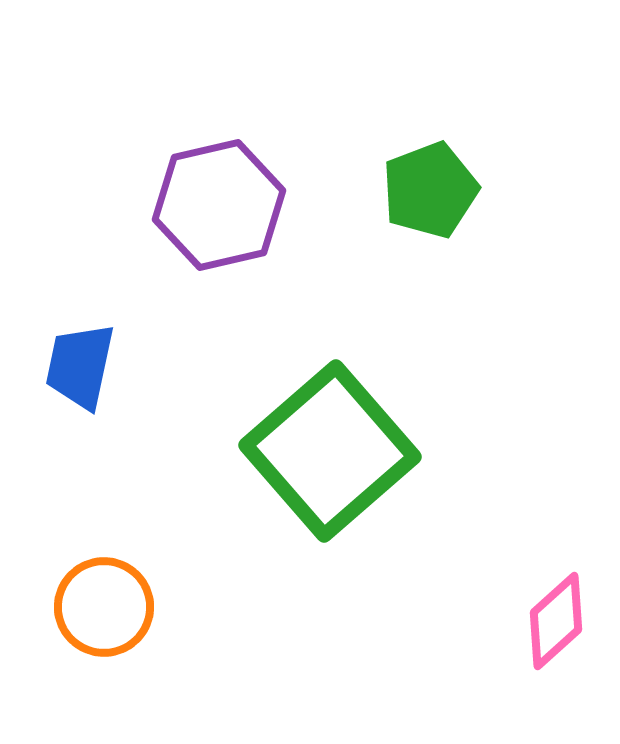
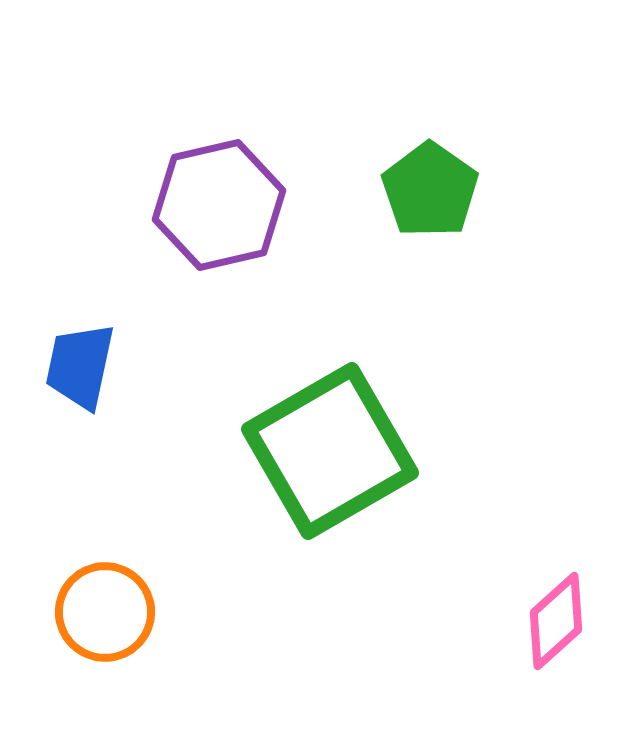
green pentagon: rotated 16 degrees counterclockwise
green square: rotated 11 degrees clockwise
orange circle: moved 1 px right, 5 px down
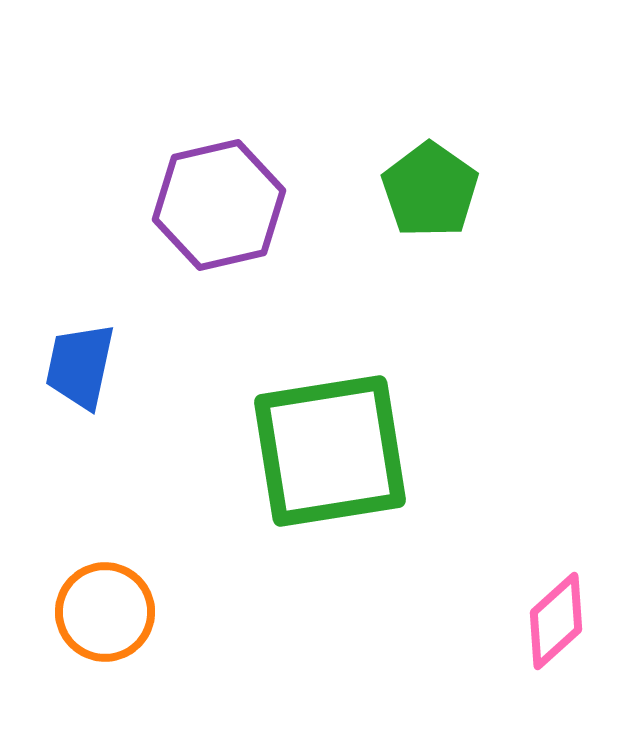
green square: rotated 21 degrees clockwise
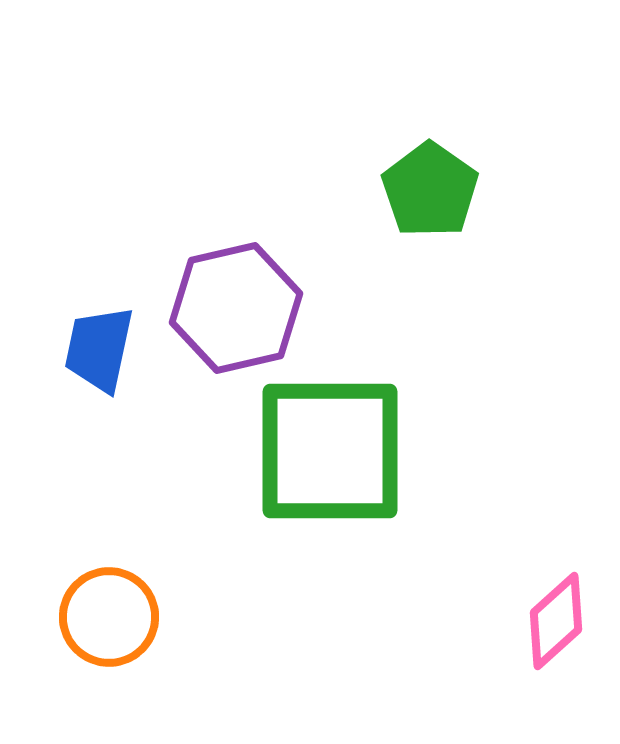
purple hexagon: moved 17 px right, 103 px down
blue trapezoid: moved 19 px right, 17 px up
green square: rotated 9 degrees clockwise
orange circle: moved 4 px right, 5 px down
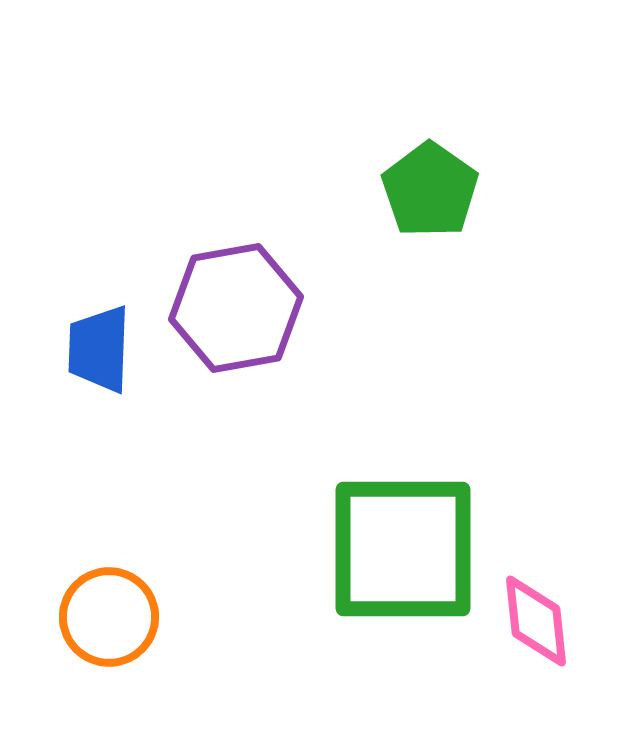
purple hexagon: rotated 3 degrees clockwise
blue trapezoid: rotated 10 degrees counterclockwise
green square: moved 73 px right, 98 px down
pink diamond: moved 20 px left; rotated 54 degrees counterclockwise
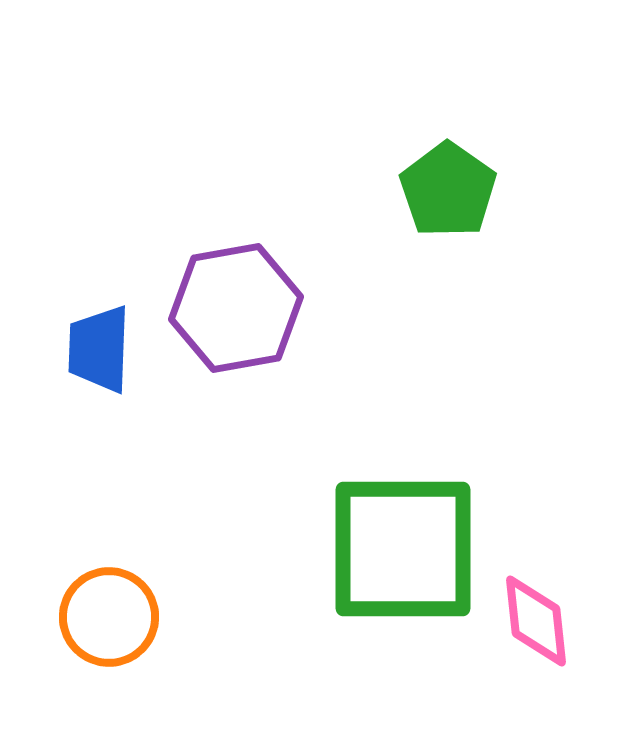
green pentagon: moved 18 px right
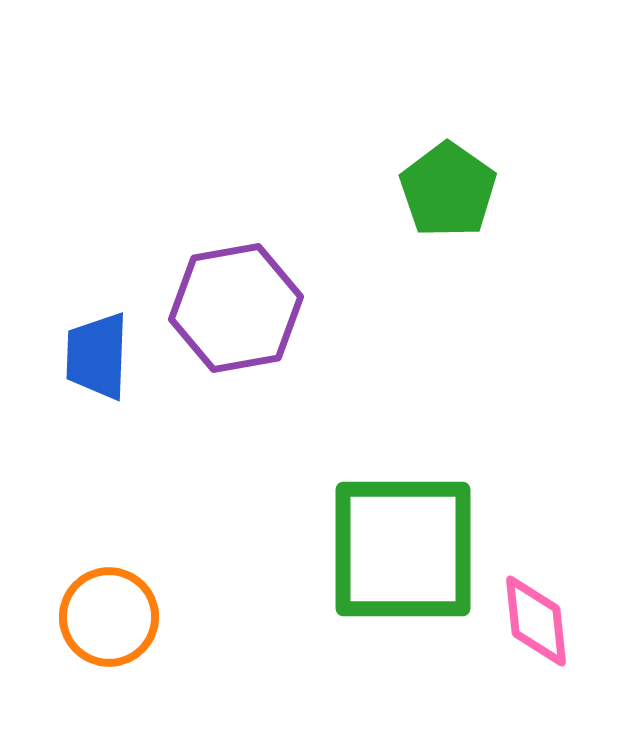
blue trapezoid: moved 2 px left, 7 px down
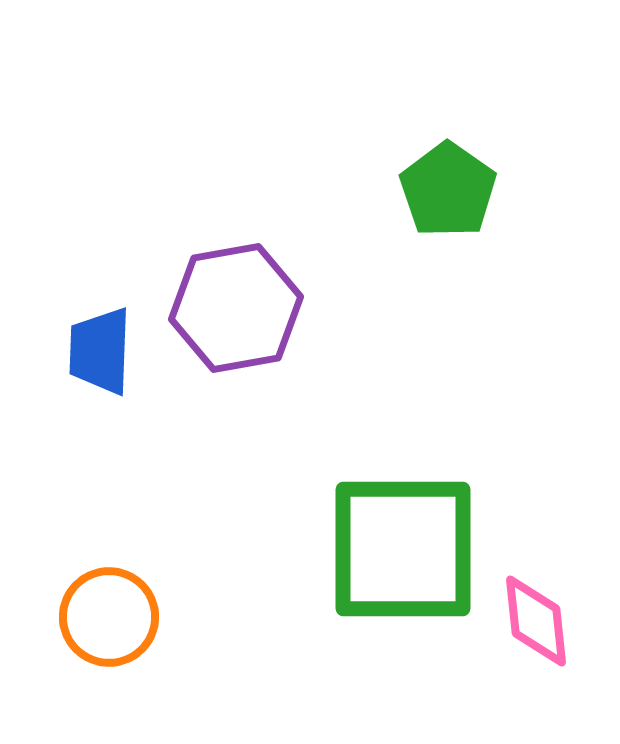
blue trapezoid: moved 3 px right, 5 px up
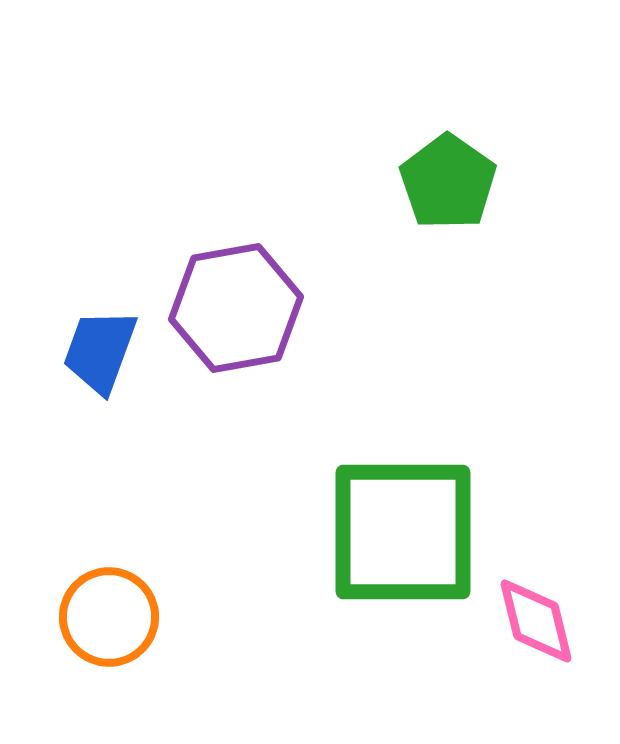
green pentagon: moved 8 px up
blue trapezoid: rotated 18 degrees clockwise
green square: moved 17 px up
pink diamond: rotated 8 degrees counterclockwise
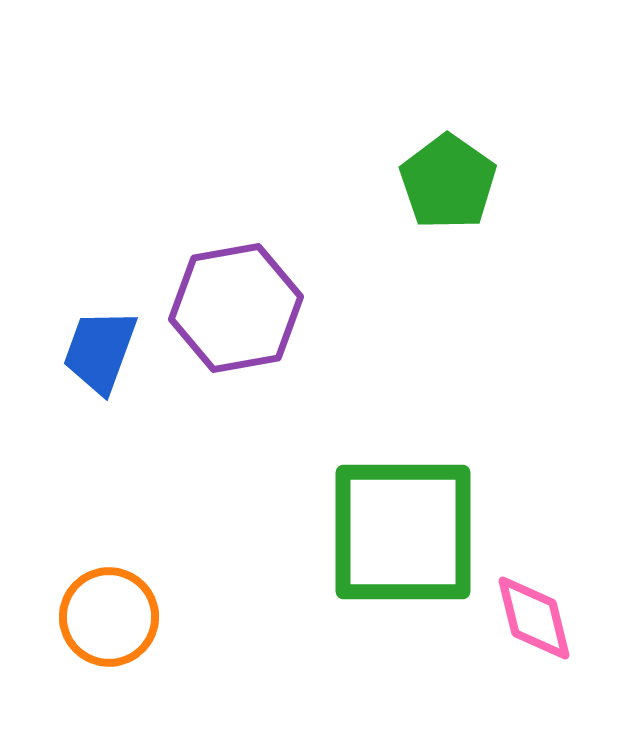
pink diamond: moved 2 px left, 3 px up
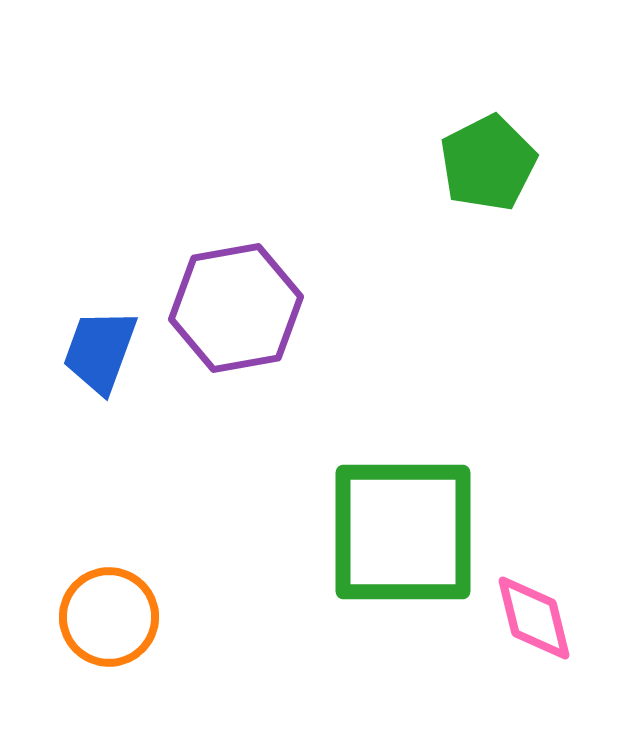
green pentagon: moved 40 px right, 19 px up; rotated 10 degrees clockwise
